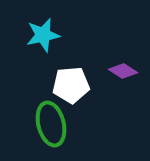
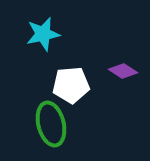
cyan star: moved 1 px up
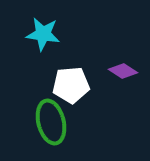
cyan star: rotated 20 degrees clockwise
green ellipse: moved 2 px up
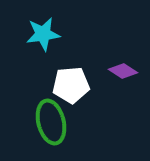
cyan star: rotated 16 degrees counterclockwise
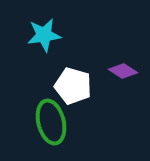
cyan star: moved 1 px right, 1 px down
white pentagon: moved 2 px right, 1 px down; rotated 21 degrees clockwise
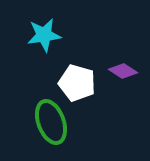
white pentagon: moved 4 px right, 3 px up
green ellipse: rotated 6 degrees counterclockwise
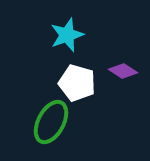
cyan star: moved 23 px right; rotated 12 degrees counterclockwise
green ellipse: rotated 48 degrees clockwise
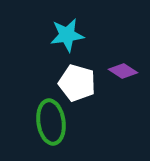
cyan star: rotated 12 degrees clockwise
green ellipse: rotated 36 degrees counterclockwise
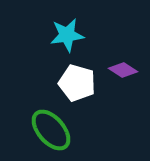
purple diamond: moved 1 px up
green ellipse: moved 8 px down; rotated 33 degrees counterclockwise
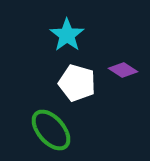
cyan star: rotated 28 degrees counterclockwise
